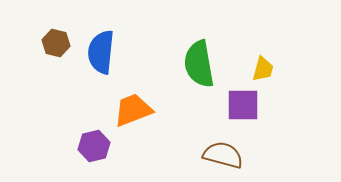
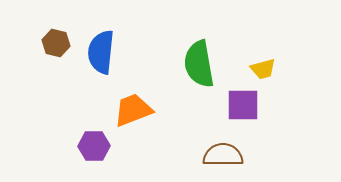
yellow trapezoid: rotated 60 degrees clockwise
purple hexagon: rotated 12 degrees clockwise
brown semicircle: rotated 15 degrees counterclockwise
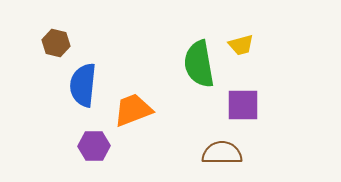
blue semicircle: moved 18 px left, 33 px down
yellow trapezoid: moved 22 px left, 24 px up
brown semicircle: moved 1 px left, 2 px up
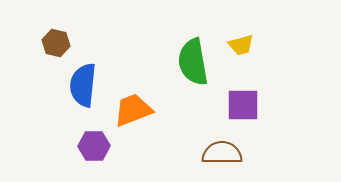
green semicircle: moved 6 px left, 2 px up
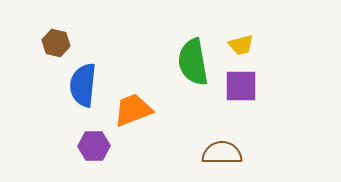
purple square: moved 2 px left, 19 px up
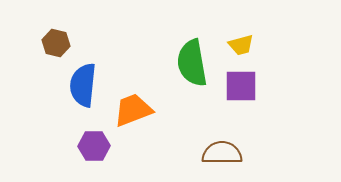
green semicircle: moved 1 px left, 1 px down
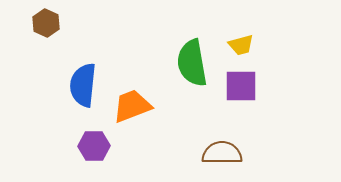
brown hexagon: moved 10 px left, 20 px up; rotated 12 degrees clockwise
orange trapezoid: moved 1 px left, 4 px up
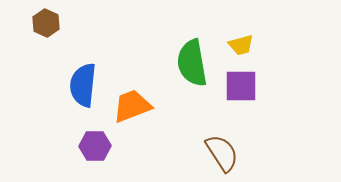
purple hexagon: moved 1 px right
brown semicircle: rotated 57 degrees clockwise
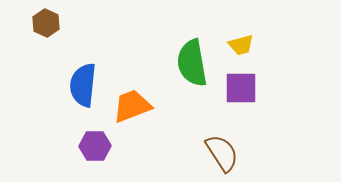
purple square: moved 2 px down
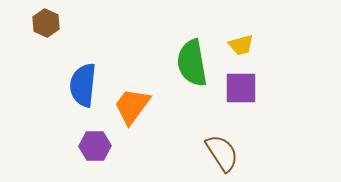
orange trapezoid: rotated 33 degrees counterclockwise
